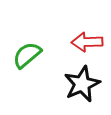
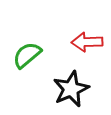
black star: moved 11 px left, 5 px down
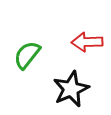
green semicircle: rotated 12 degrees counterclockwise
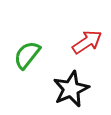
red arrow: rotated 148 degrees clockwise
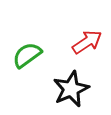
green semicircle: rotated 16 degrees clockwise
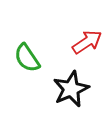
green semicircle: moved 3 px down; rotated 88 degrees counterclockwise
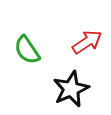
green semicircle: moved 8 px up
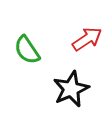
red arrow: moved 3 px up
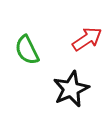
green semicircle: rotated 8 degrees clockwise
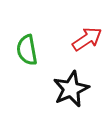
green semicircle: rotated 16 degrees clockwise
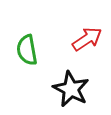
black star: rotated 21 degrees counterclockwise
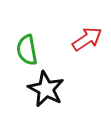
black star: moved 25 px left
